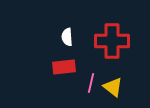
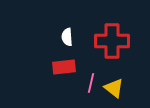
yellow triangle: moved 1 px right, 1 px down
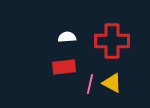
white semicircle: rotated 90 degrees clockwise
pink line: moved 1 px left, 1 px down
yellow triangle: moved 2 px left, 5 px up; rotated 10 degrees counterclockwise
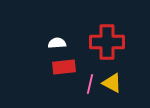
white semicircle: moved 10 px left, 6 px down
red cross: moved 5 px left, 1 px down
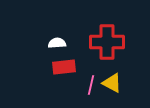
pink line: moved 1 px right, 1 px down
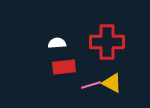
pink line: rotated 60 degrees clockwise
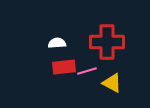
pink line: moved 4 px left, 14 px up
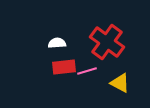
red cross: rotated 36 degrees clockwise
yellow triangle: moved 8 px right
